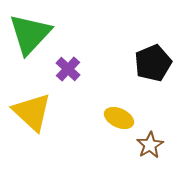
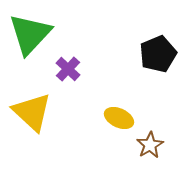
black pentagon: moved 5 px right, 9 px up
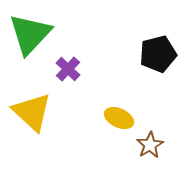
black pentagon: rotated 9 degrees clockwise
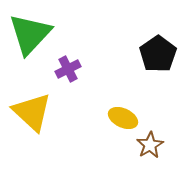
black pentagon: rotated 21 degrees counterclockwise
purple cross: rotated 20 degrees clockwise
yellow ellipse: moved 4 px right
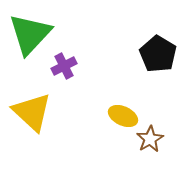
black pentagon: rotated 6 degrees counterclockwise
purple cross: moved 4 px left, 3 px up
yellow ellipse: moved 2 px up
brown star: moved 6 px up
